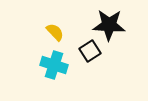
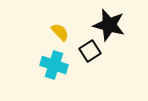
black star: rotated 12 degrees clockwise
yellow semicircle: moved 5 px right
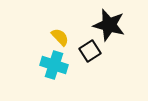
yellow semicircle: moved 5 px down
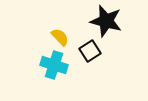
black star: moved 3 px left, 4 px up
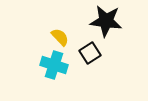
black star: rotated 8 degrees counterclockwise
black square: moved 2 px down
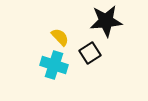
black star: rotated 12 degrees counterclockwise
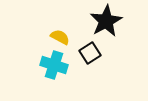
black star: rotated 24 degrees counterclockwise
yellow semicircle: rotated 18 degrees counterclockwise
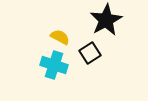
black star: moved 1 px up
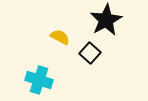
black square: rotated 15 degrees counterclockwise
cyan cross: moved 15 px left, 15 px down
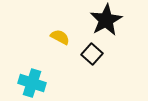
black square: moved 2 px right, 1 px down
cyan cross: moved 7 px left, 3 px down
